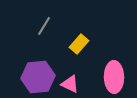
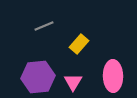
gray line: rotated 36 degrees clockwise
pink ellipse: moved 1 px left, 1 px up
pink triangle: moved 3 px right, 2 px up; rotated 36 degrees clockwise
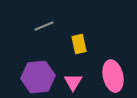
yellow rectangle: rotated 54 degrees counterclockwise
pink ellipse: rotated 12 degrees counterclockwise
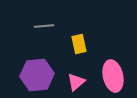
gray line: rotated 18 degrees clockwise
purple hexagon: moved 1 px left, 2 px up
pink triangle: moved 3 px right; rotated 18 degrees clockwise
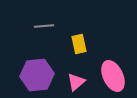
pink ellipse: rotated 12 degrees counterclockwise
